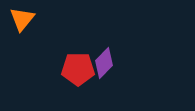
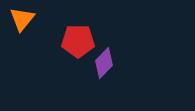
red pentagon: moved 28 px up
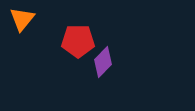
purple diamond: moved 1 px left, 1 px up
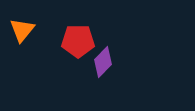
orange triangle: moved 11 px down
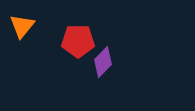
orange triangle: moved 4 px up
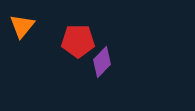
purple diamond: moved 1 px left
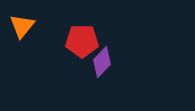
red pentagon: moved 4 px right
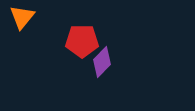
orange triangle: moved 9 px up
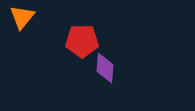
purple diamond: moved 3 px right, 6 px down; rotated 40 degrees counterclockwise
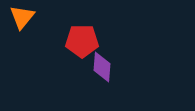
purple diamond: moved 3 px left, 1 px up
